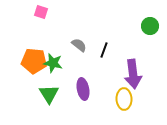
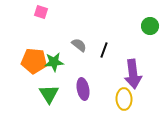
green star: moved 1 px right, 1 px up; rotated 18 degrees counterclockwise
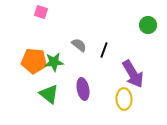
green circle: moved 2 px left, 1 px up
purple arrow: rotated 24 degrees counterclockwise
green triangle: rotated 20 degrees counterclockwise
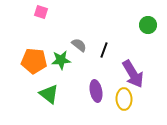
green star: moved 7 px right, 2 px up
purple ellipse: moved 13 px right, 2 px down
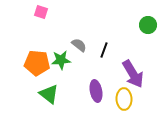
orange pentagon: moved 3 px right, 2 px down
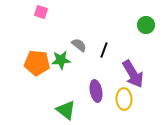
green circle: moved 2 px left
green triangle: moved 17 px right, 16 px down
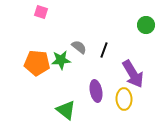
gray semicircle: moved 2 px down
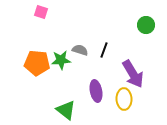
gray semicircle: moved 1 px right, 3 px down; rotated 21 degrees counterclockwise
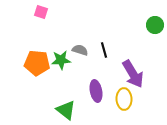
green circle: moved 9 px right
black line: rotated 35 degrees counterclockwise
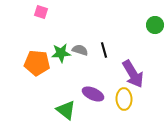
green star: moved 7 px up
purple ellipse: moved 3 px left, 3 px down; rotated 55 degrees counterclockwise
